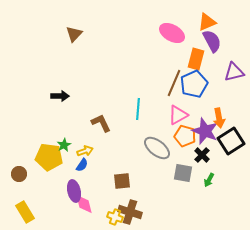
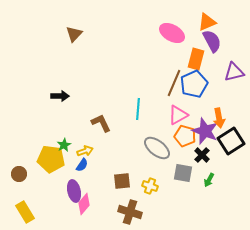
yellow pentagon: moved 2 px right, 2 px down
pink diamond: rotated 55 degrees clockwise
yellow cross: moved 35 px right, 31 px up
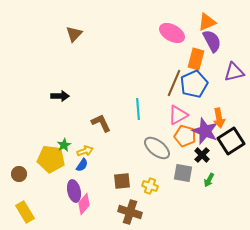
cyan line: rotated 10 degrees counterclockwise
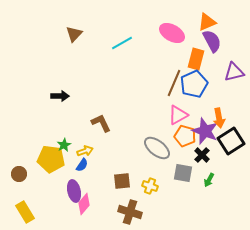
cyan line: moved 16 px left, 66 px up; rotated 65 degrees clockwise
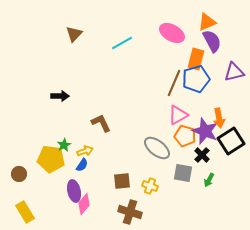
blue pentagon: moved 2 px right, 5 px up; rotated 8 degrees clockwise
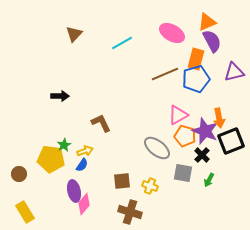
brown line: moved 9 px left, 9 px up; rotated 44 degrees clockwise
black square: rotated 12 degrees clockwise
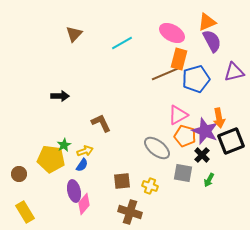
orange rectangle: moved 17 px left
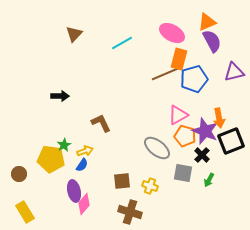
blue pentagon: moved 2 px left
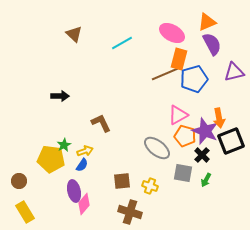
brown triangle: rotated 30 degrees counterclockwise
purple semicircle: moved 3 px down
brown circle: moved 7 px down
green arrow: moved 3 px left
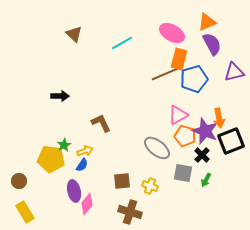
pink diamond: moved 3 px right
